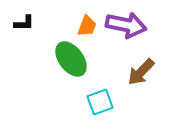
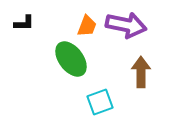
brown arrow: rotated 136 degrees clockwise
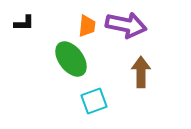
orange trapezoid: rotated 15 degrees counterclockwise
cyan square: moved 6 px left, 1 px up
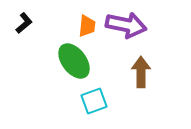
black L-shape: rotated 40 degrees counterclockwise
green ellipse: moved 3 px right, 2 px down
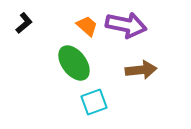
orange trapezoid: rotated 55 degrees counterclockwise
green ellipse: moved 2 px down
brown arrow: moved 2 px up; rotated 84 degrees clockwise
cyan square: moved 1 px down
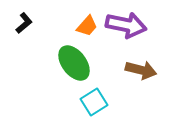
orange trapezoid: rotated 90 degrees clockwise
brown arrow: rotated 20 degrees clockwise
cyan square: rotated 12 degrees counterclockwise
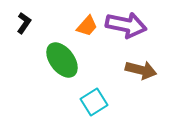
black L-shape: rotated 15 degrees counterclockwise
green ellipse: moved 12 px left, 3 px up
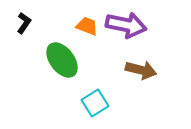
orange trapezoid: rotated 110 degrees counterclockwise
cyan square: moved 1 px right, 1 px down
